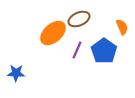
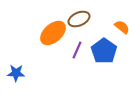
orange semicircle: rotated 28 degrees counterclockwise
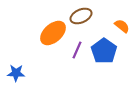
brown ellipse: moved 2 px right, 3 px up
orange semicircle: moved 1 px up
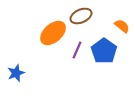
blue star: rotated 24 degrees counterclockwise
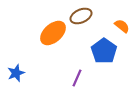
purple line: moved 28 px down
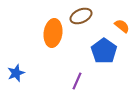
orange ellipse: rotated 40 degrees counterclockwise
purple line: moved 3 px down
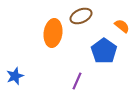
blue star: moved 1 px left, 3 px down
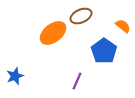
orange semicircle: moved 1 px right
orange ellipse: rotated 44 degrees clockwise
